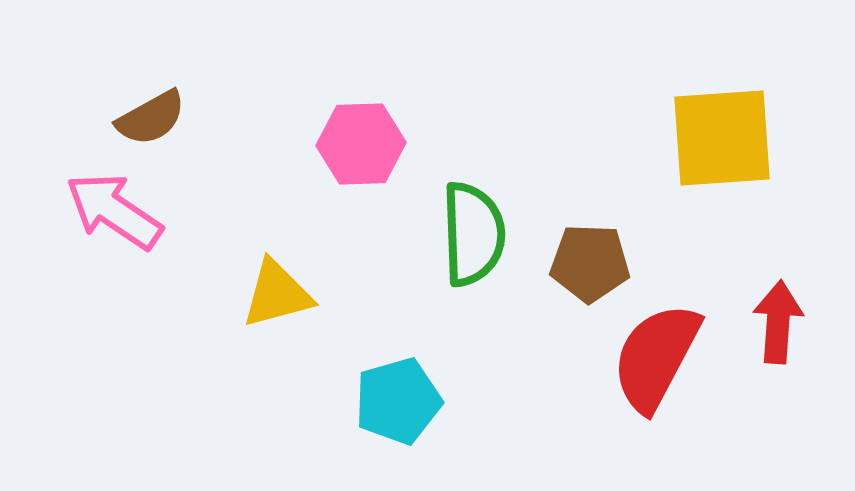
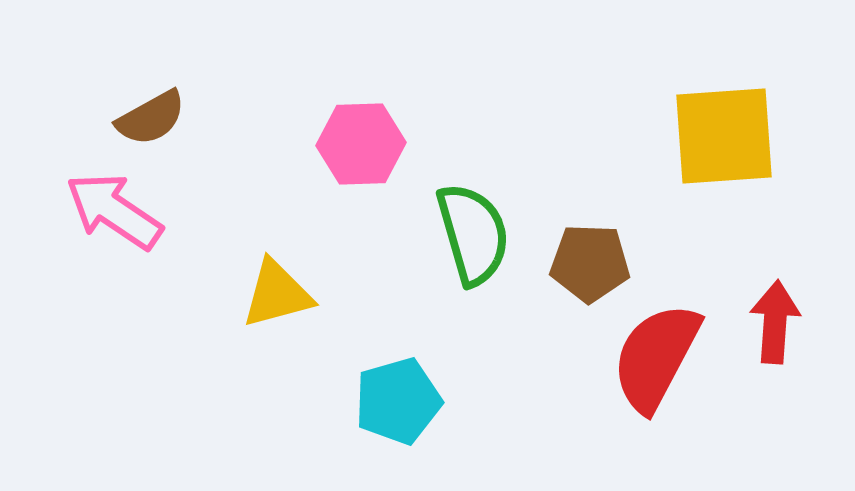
yellow square: moved 2 px right, 2 px up
green semicircle: rotated 14 degrees counterclockwise
red arrow: moved 3 px left
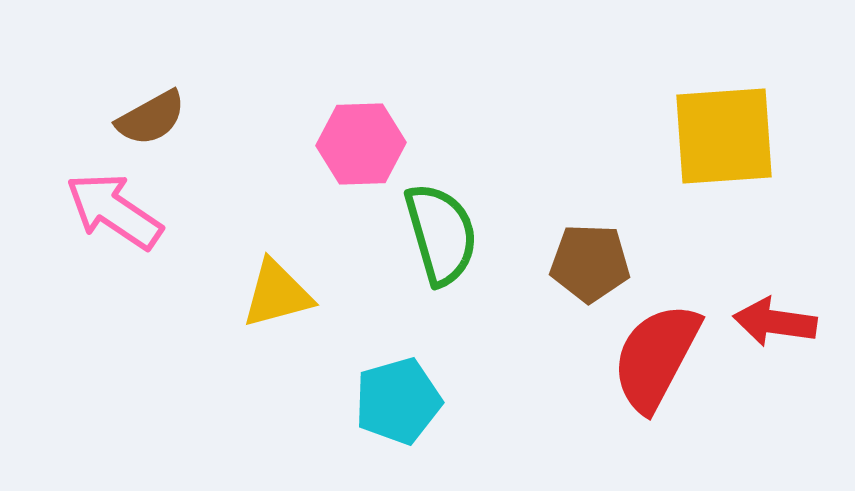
green semicircle: moved 32 px left
red arrow: rotated 86 degrees counterclockwise
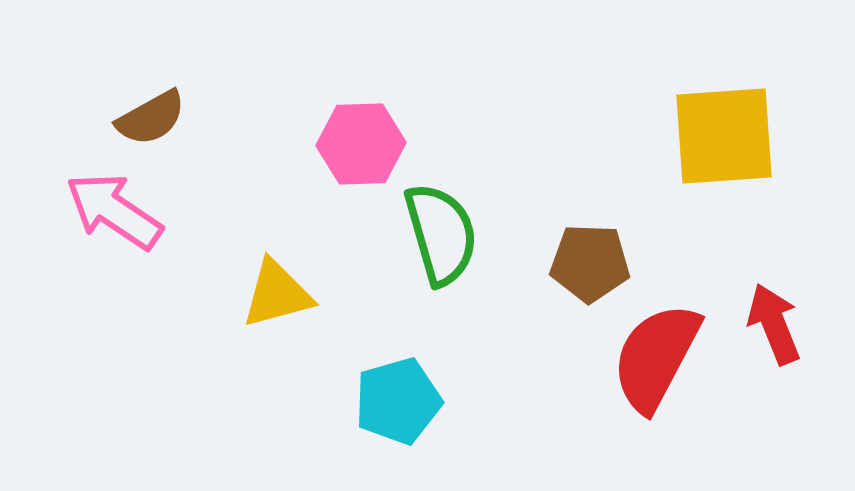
red arrow: moved 1 px left, 2 px down; rotated 60 degrees clockwise
